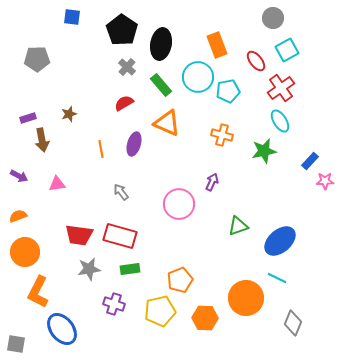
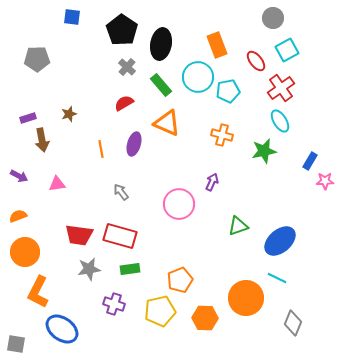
blue rectangle at (310, 161): rotated 12 degrees counterclockwise
blue ellipse at (62, 329): rotated 16 degrees counterclockwise
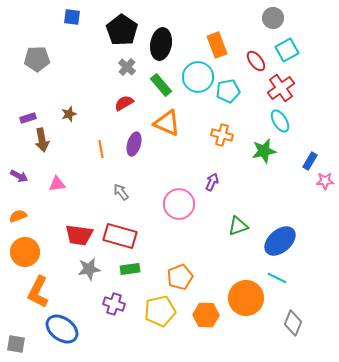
orange pentagon at (180, 280): moved 3 px up
orange hexagon at (205, 318): moved 1 px right, 3 px up
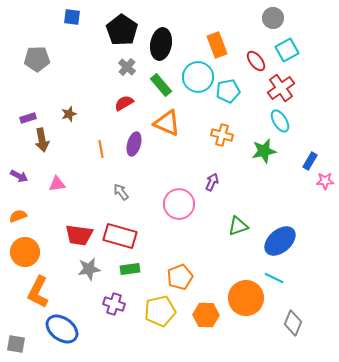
cyan line at (277, 278): moved 3 px left
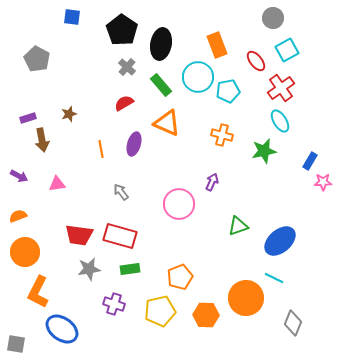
gray pentagon at (37, 59): rotated 30 degrees clockwise
pink star at (325, 181): moved 2 px left, 1 px down
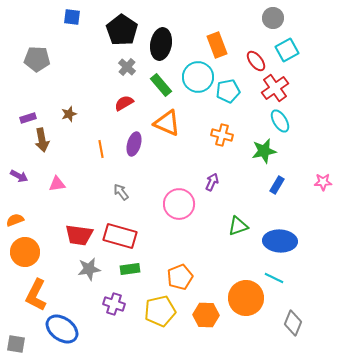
gray pentagon at (37, 59): rotated 25 degrees counterclockwise
red cross at (281, 88): moved 6 px left
blue rectangle at (310, 161): moved 33 px left, 24 px down
orange semicircle at (18, 216): moved 3 px left, 4 px down
blue ellipse at (280, 241): rotated 44 degrees clockwise
orange L-shape at (38, 292): moved 2 px left, 3 px down
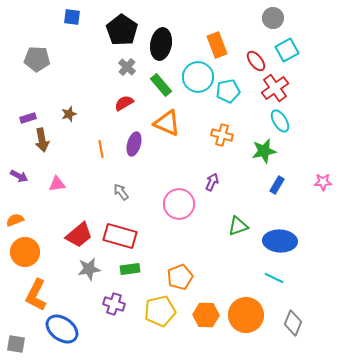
red trapezoid at (79, 235): rotated 48 degrees counterclockwise
orange circle at (246, 298): moved 17 px down
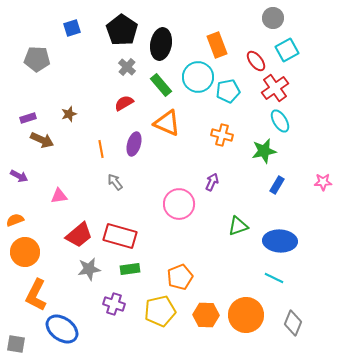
blue square at (72, 17): moved 11 px down; rotated 24 degrees counterclockwise
brown arrow at (42, 140): rotated 55 degrees counterclockwise
pink triangle at (57, 184): moved 2 px right, 12 px down
gray arrow at (121, 192): moved 6 px left, 10 px up
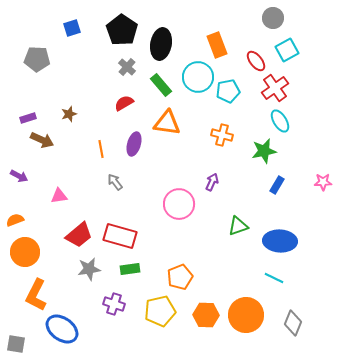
orange triangle at (167, 123): rotated 16 degrees counterclockwise
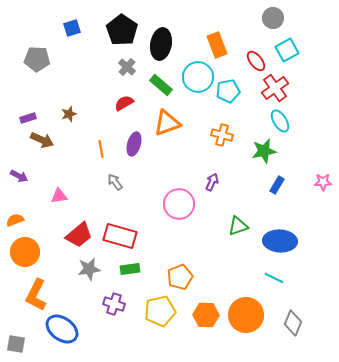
green rectangle at (161, 85): rotated 10 degrees counterclockwise
orange triangle at (167, 123): rotated 28 degrees counterclockwise
